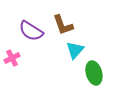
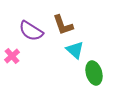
cyan triangle: rotated 30 degrees counterclockwise
pink cross: moved 2 px up; rotated 14 degrees counterclockwise
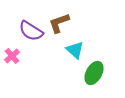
brown L-shape: moved 4 px left, 2 px up; rotated 90 degrees clockwise
green ellipse: rotated 45 degrees clockwise
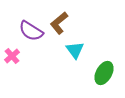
brown L-shape: rotated 20 degrees counterclockwise
cyan triangle: rotated 12 degrees clockwise
green ellipse: moved 10 px right
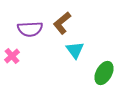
brown L-shape: moved 3 px right
purple semicircle: moved 1 px left, 2 px up; rotated 35 degrees counterclockwise
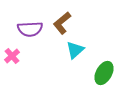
cyan triangle: rotated 24 degrees clockwise
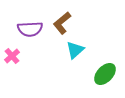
green ellipse: moved 1 px right, 1 px down; rotated 15 degrees clockwise
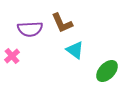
brown L-shape: rotated 75 degrees counterclockwise
cyan triangle: rotated 42 degrees counterclockwise
green ellipse: moved 2 px right, 3 px up
